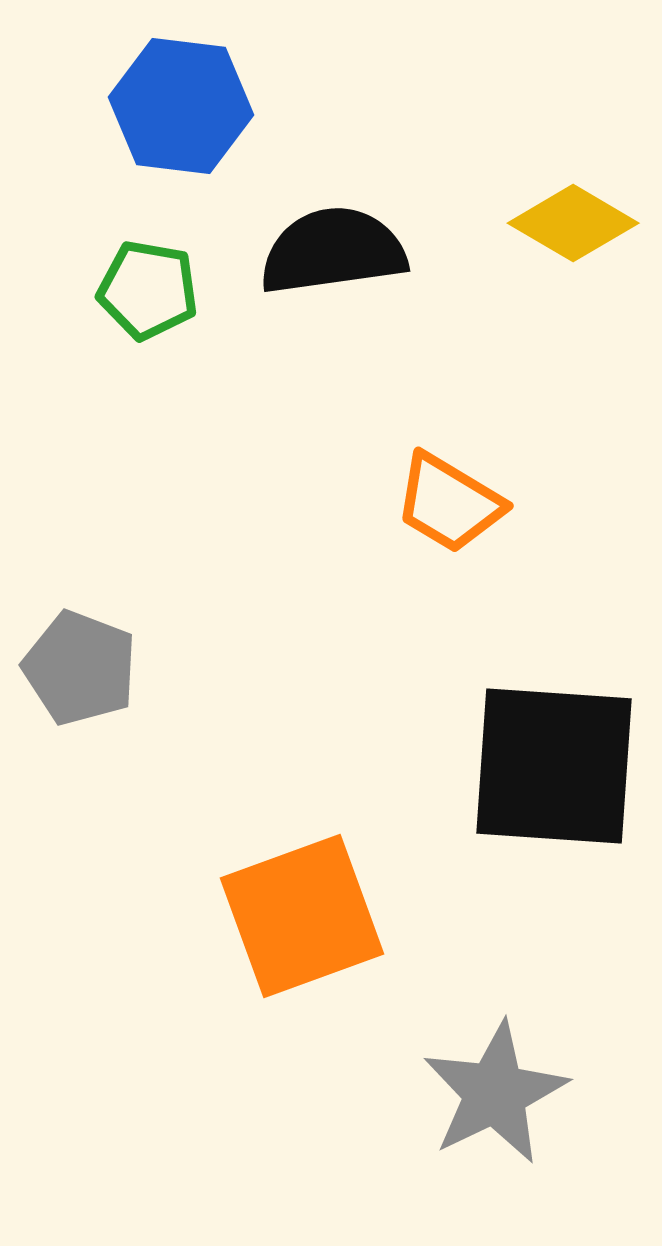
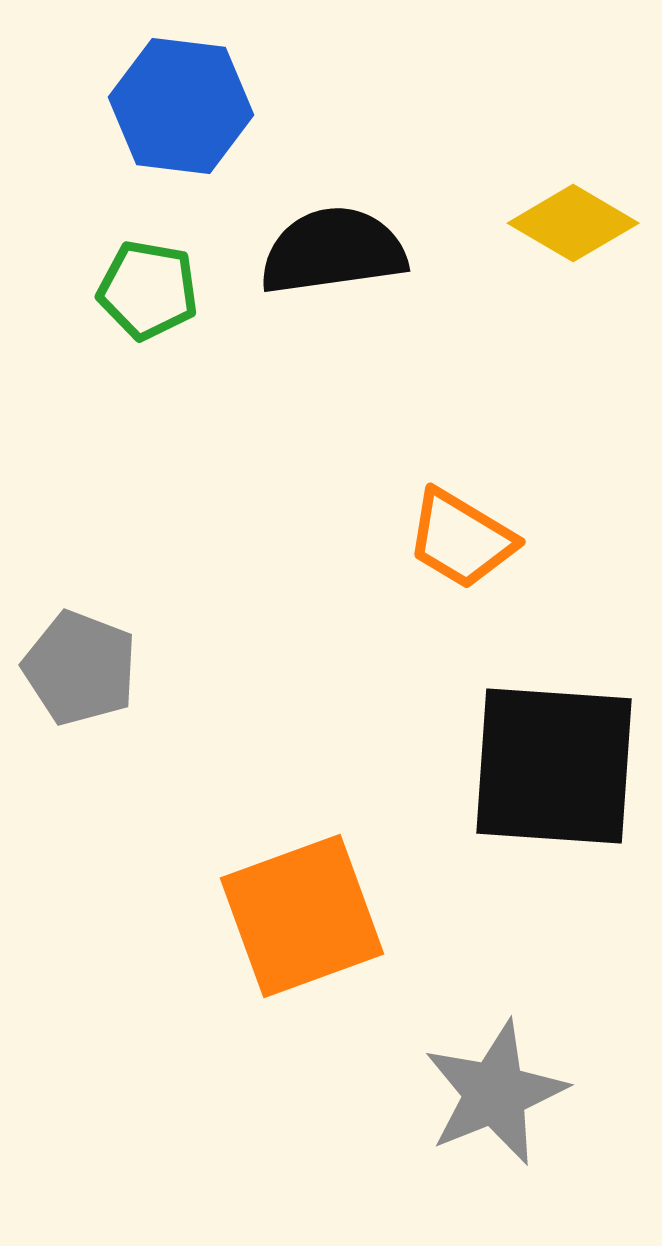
orange trapezoid: moved 12 px right, 36 px down
gray star: rotated 4 degrees clockwise
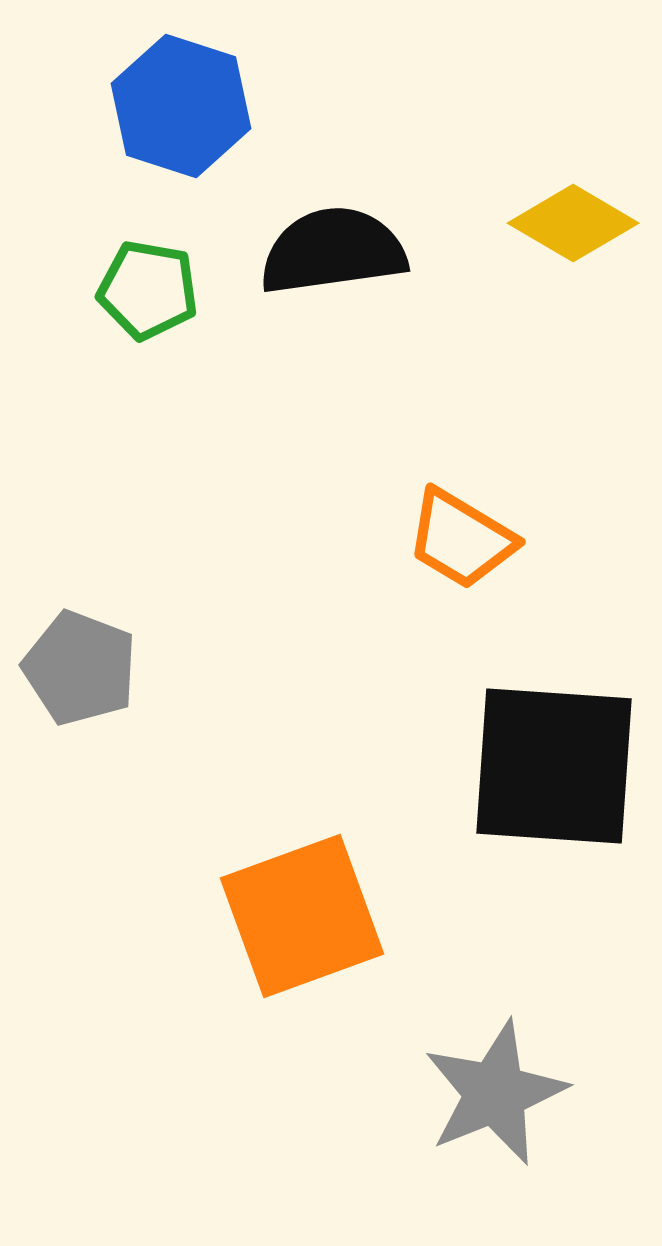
blue hexagon: rotated 11 degrees clockwise
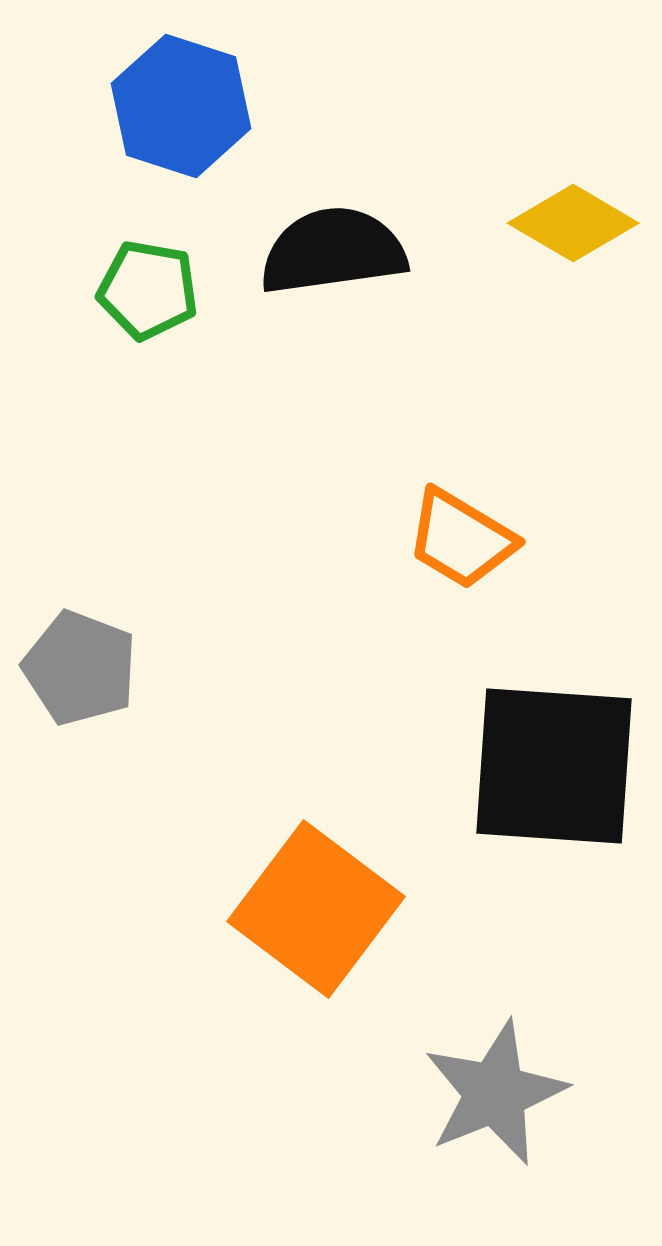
orange square: moved 14 px right, 7 px up; rotated 33 degrees counterclockwise
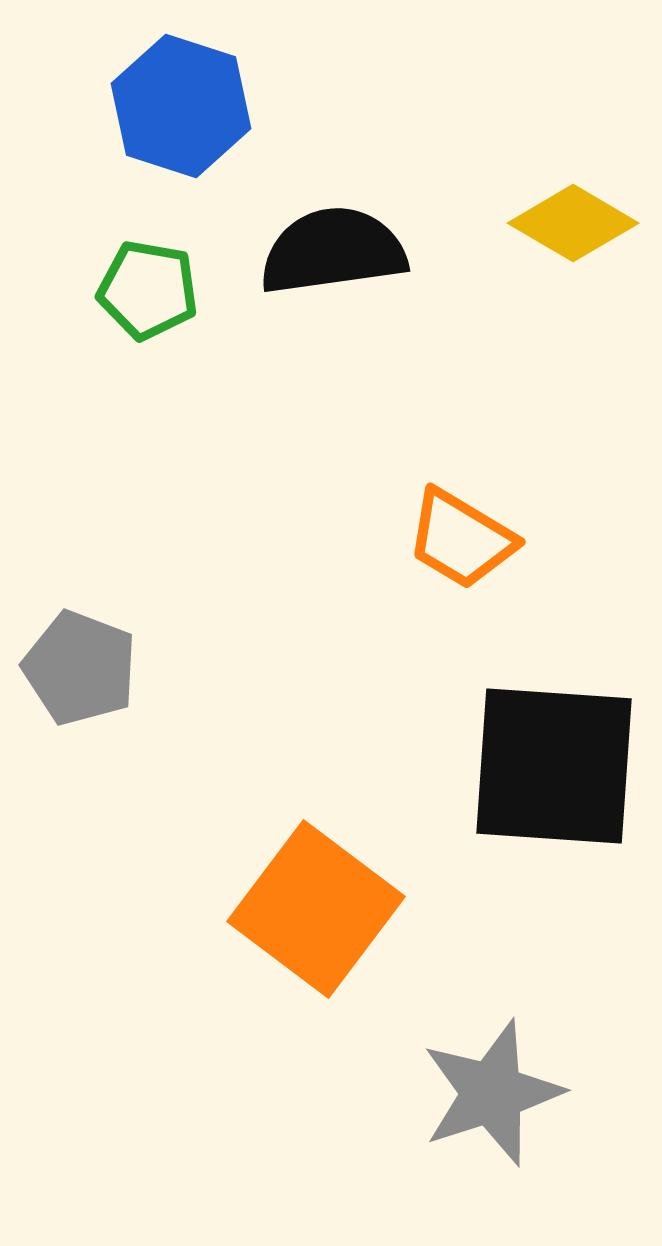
gray star: moved 3 px left; rotated 4 degrees clockwise
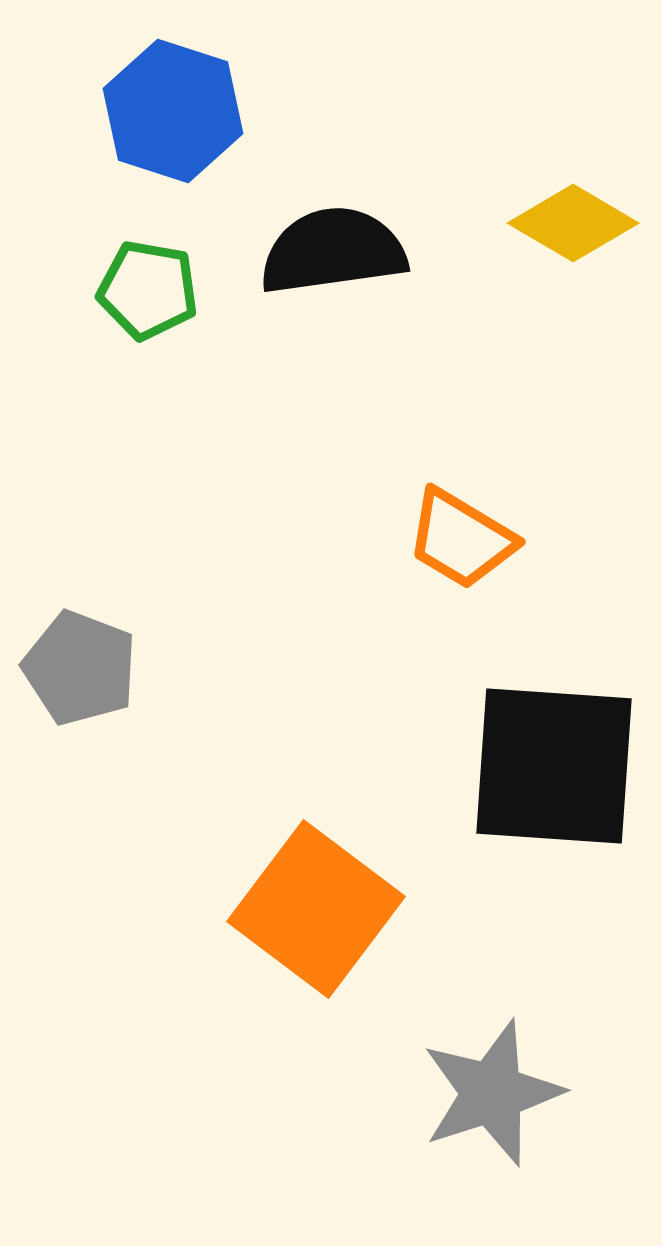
blue hexagon: moved 8 px left, 5 px down
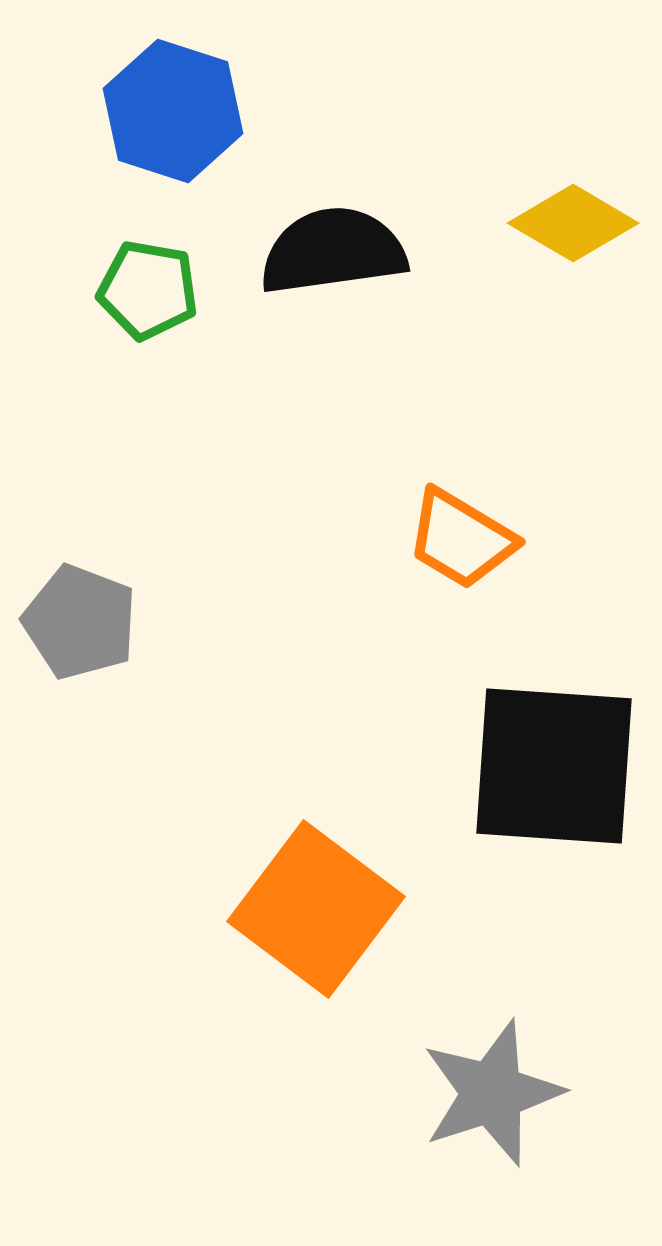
gray pentagon: moved 46 px up
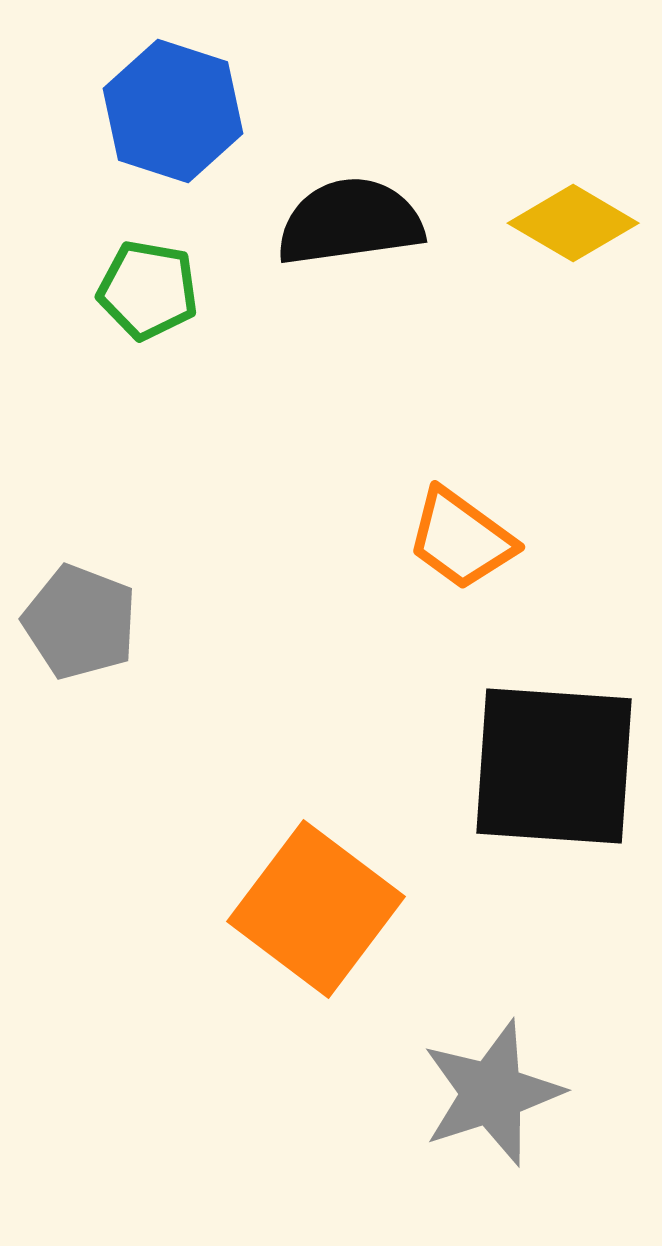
black semicircle: moved 17 px right, 29 px up
orange trapezoid: rotated 5 degrees clockwise
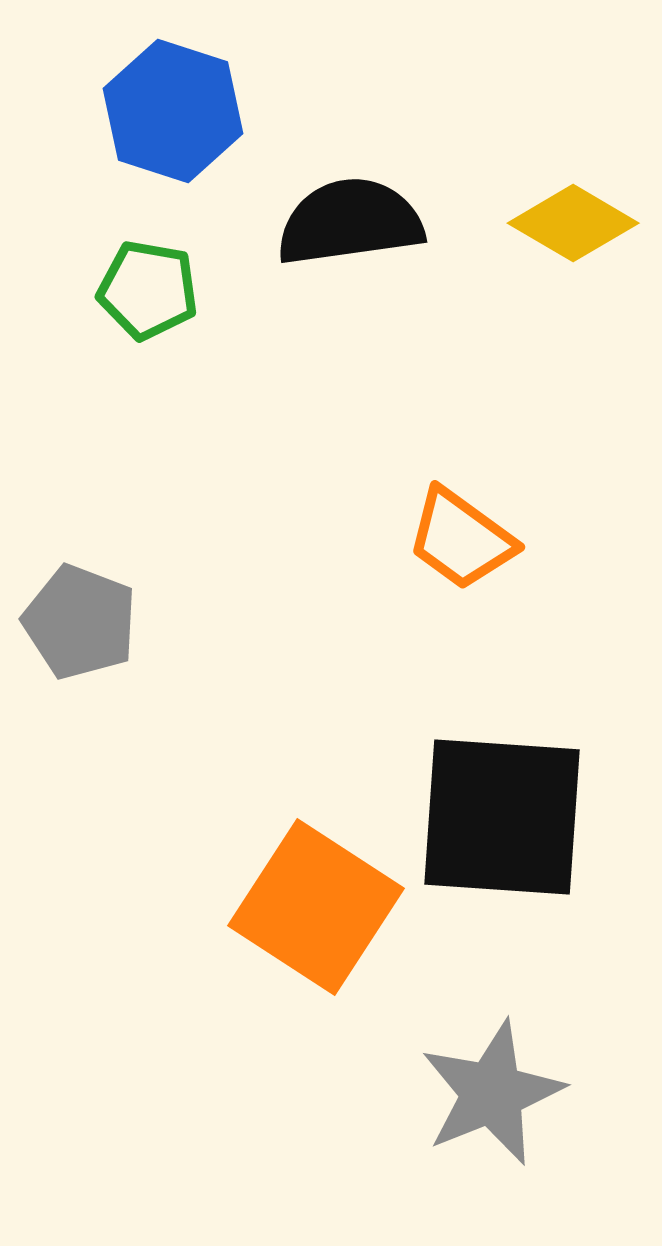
black square: moved 52 px left, 51 px down
orange square: moved 2 px up; rotated 4 degrees counterclockwise
gray star: rotated 4 degrees counterclockwise
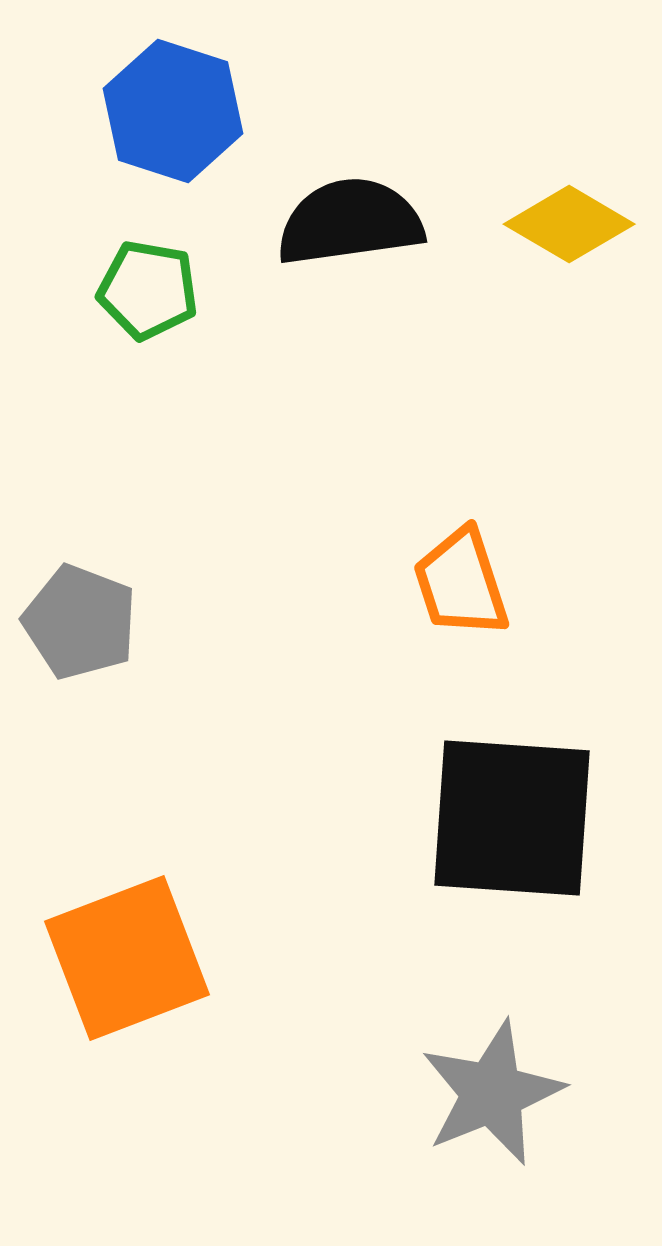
yellow diamond: moved 4 px left, 1 px down
orange trapezoid: moved 44 px down; rotated 36 degrees clockwise
black square: moved 10 px right, 1 px down
orange square: moved 189 px left, 51 px down; rotated 36 degrees clockwise
